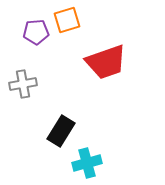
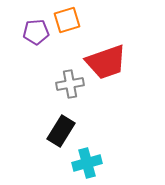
gray cross: moved 47 px right
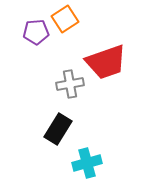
orange square: moved 2 px left, 1 px up; rotated 16 degrees counterclockwise
black rectangle: moved 3 px left, 2 px up
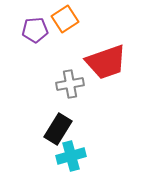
purple pentagon: moved 1 px left, 2 px up
cyan cross: moved 16 px left, 7 px up
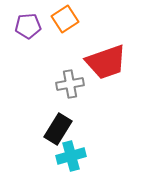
purple pentagon: moved 7 px left, 4 px up
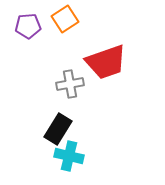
cyan cross: moved 2 px left; rotated 28 degrees clockwise
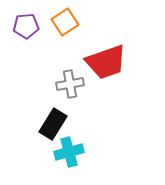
orange square: moved 3 px down
purple pentagon: moved 2 px left
black rectangle: moved 5 px left, 5 px up
cyan cross: moved 4 px up; rotated 28 degrees counterclockwise
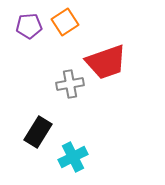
purple pentagon: moved 3 px right
black rectangle: moved 15 px left, 8 px down
cyan cross: moved 4 px right, 5 px down; rotated 12 degrees counterclockwise
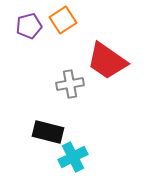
orange square: moved 2 px left, 2 px up
purple pentagon: rotated 10 degrees counterclockwise
red trapezoid: moved 1 px right, 1 px up; rotated 54 degrees clockwise
black rectangle: moved 10 px right; rotated 72 degrees clockwise
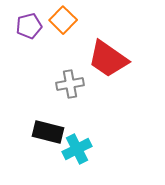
orange square: rotated 12 degrees counterclockwise
red trapezoid: moved 1 px right, 2 px up
cyan cross: moved 4 px right, 8 px up
